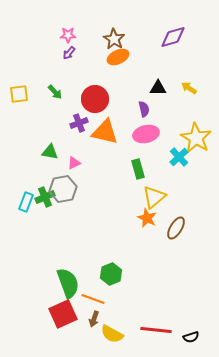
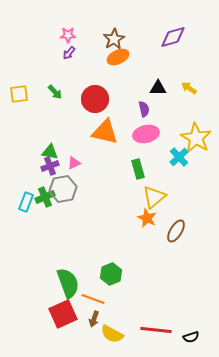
brown star: rotated 10 degrees clockwise
purple cross: moved 29 px left, 43 px down
brown ellipse: moved 3 px down
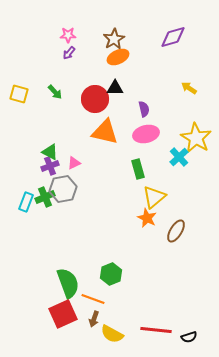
black triangle: moved 43 px left
yellow square: rotated 24 degrees clockwise
green triangle: rotated 18 degrees clockwise
black semicircle: moved 2 px left
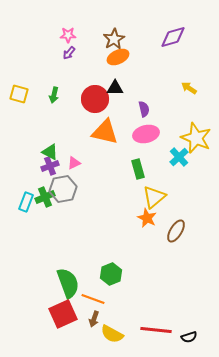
green arrow: moved 1 px left, 3 px down; rotated 56 degrees clockwise
yellow star: rotated 8 degrees counterclockwise
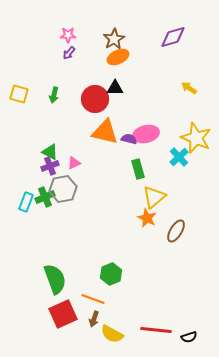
purple semicircle: moved 15 px left, 30 px down; rotated 63 degrees counterclockwise
green semicircle: moved 13 px left, 4 px up
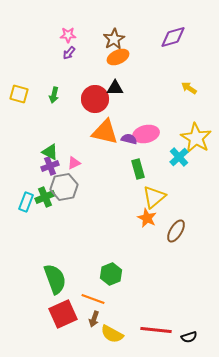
yellow star: rotated 8 degrees clockwise
gray hexagon: moved 1 px right, 2 px up
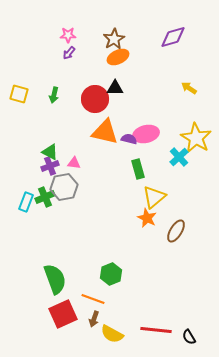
pink triangle: rotated 32 degrees clockwise
black semicircle: rotated 77 degrees clockwise
